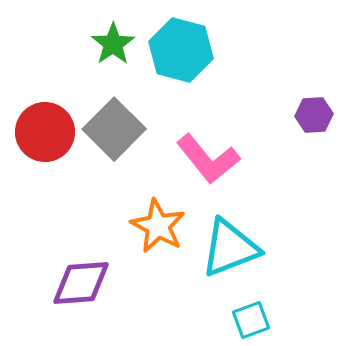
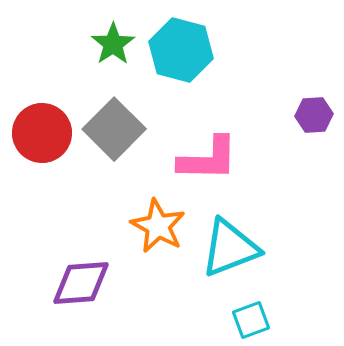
red circle: moved 3 px left, 1 px down
pink L-shape: rotated 50 degrees counterclockwise
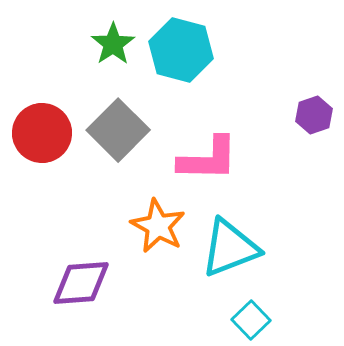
purple hexagon: rotated 15 degrees counterclockwise
gray square: moved 4 px right, 1 px down
cyan square: rotated 24 degrees counterclockwise
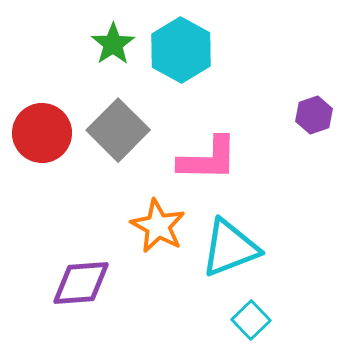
cyan hexagon: rotated 14 degrees clockwise
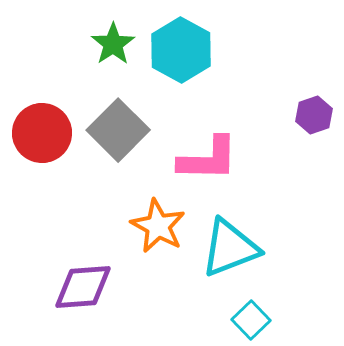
purple diamond: moved 2 px right, 4 px down
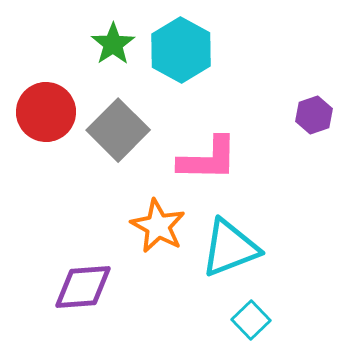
red circle: moved 4 px right, 21 px up
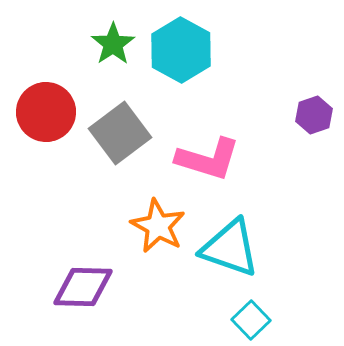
gray square: moved 2 px right, 3 px down; rotated 8 degrees clockwise
pink L-shape: rotated 16 degrees clockwise
cyan triangle: rotated 40 degrees clockwise
purple diamond: rotated 6 degrees clockwise
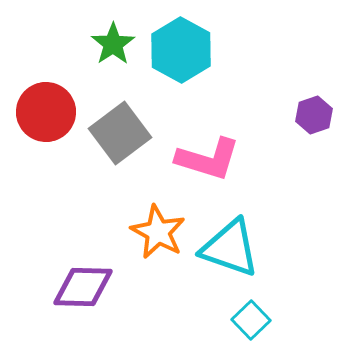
orange star: moved 6 px down
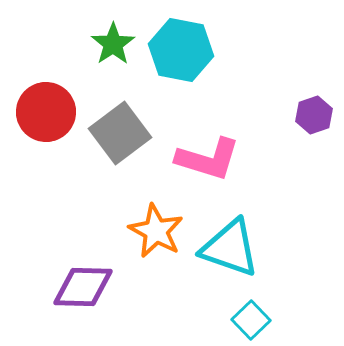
cyan hexagon: rotated 18 degrees counterclockwise
orange star: moved 2 px left, 1 px up
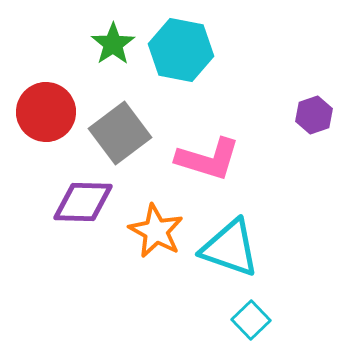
purple diamond: moved 85 px up
